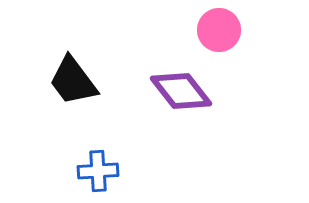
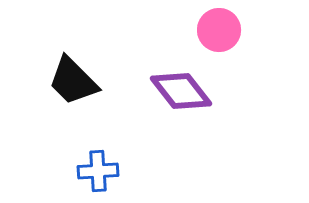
black trapezoid: rotated 8 degrees counterclockwise
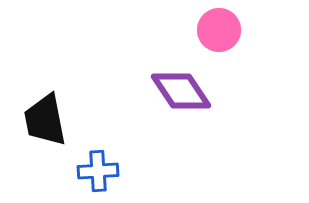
black trapezoid: moved 28 px left, 39 px down; rotated 34 degrees clockwise
purple diamond: rotated 4 degrees clockwise
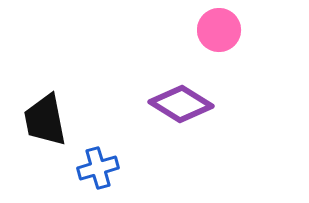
purple diamond: moved 13 px down; rotated 24 degrees counterclockwise
blue cross: moved 3 px up; rotated 12 degrees counterclockwise
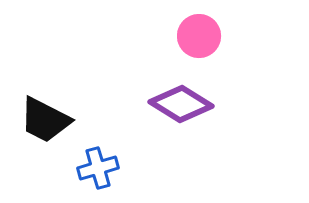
pink circle: moved 20 px left, 6 px down
black trapezoid: rotated 52 degrees counterclockwise
